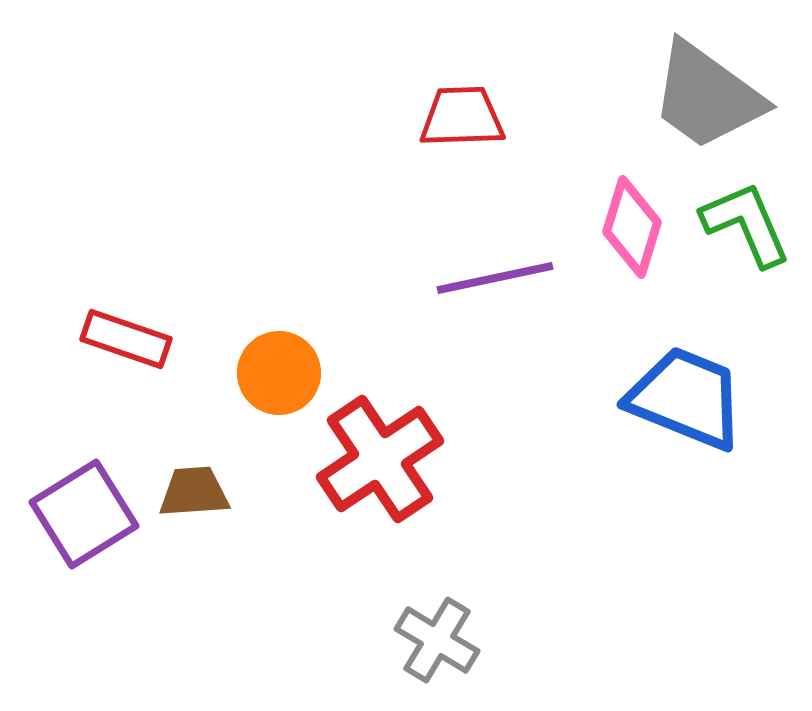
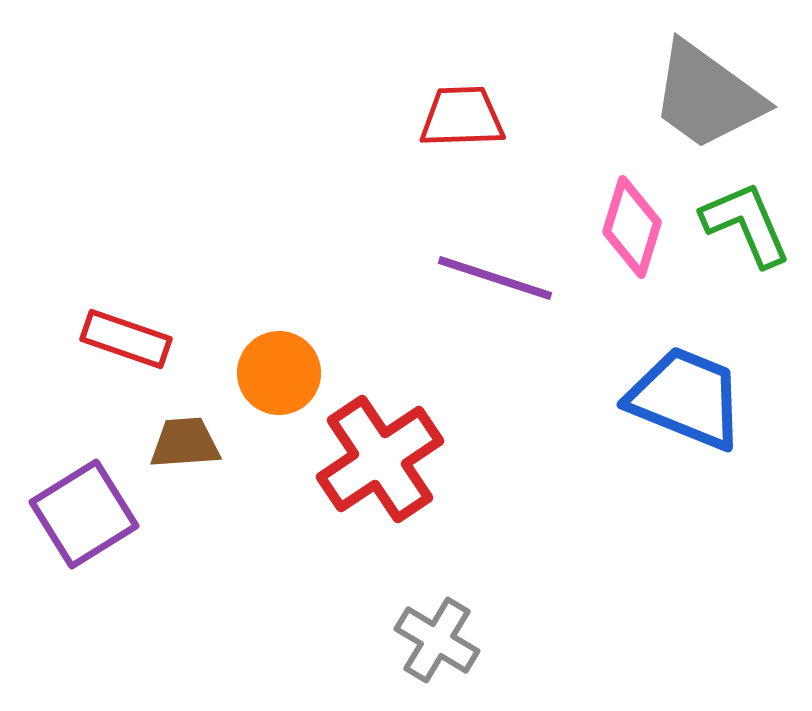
purple line: rotated 30 degrees clockwise
brown trapezoid: moved 9 px left, 49 px up
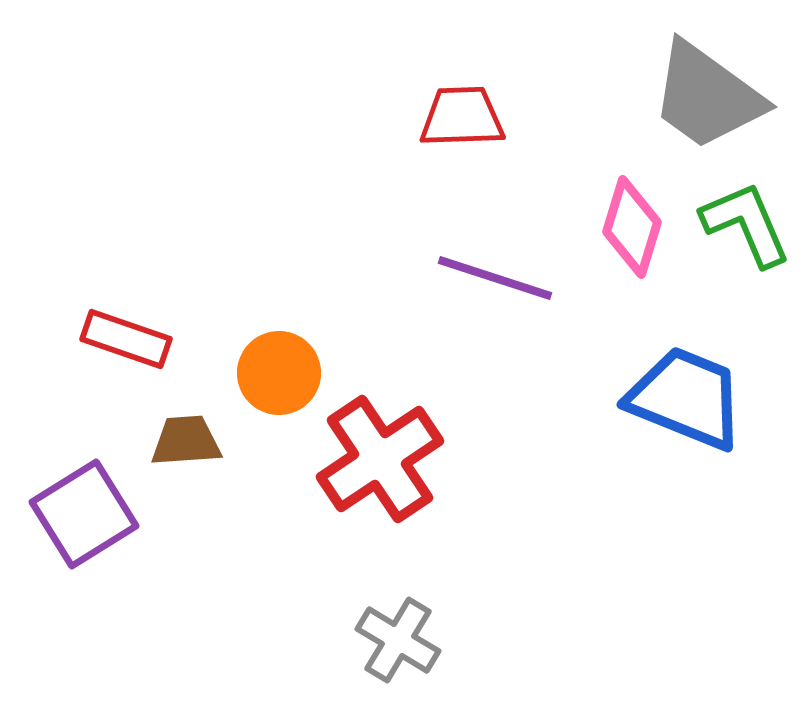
brown trapezoid: moved 1 px right, 2 px up
gray cross: moved 39 px left
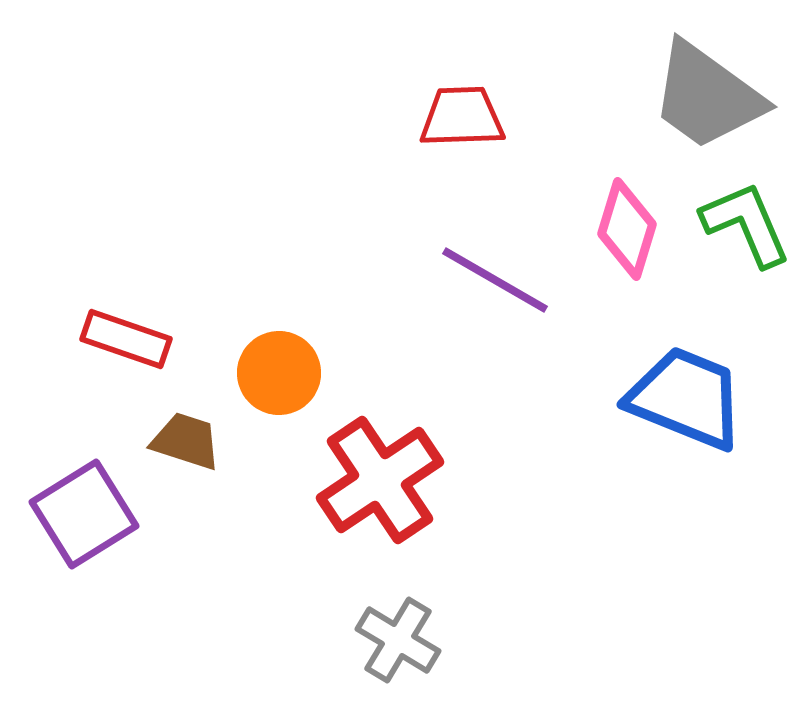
pink diamond: moved 5 px left, 2 px down
purple line: moved 2 px down; rotated 12 degrees clockwise
brown trapezoid: rotated 22 degrees clockwise
red cross: moved 21 px down
